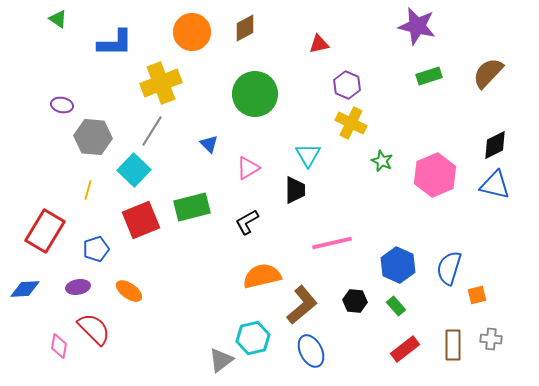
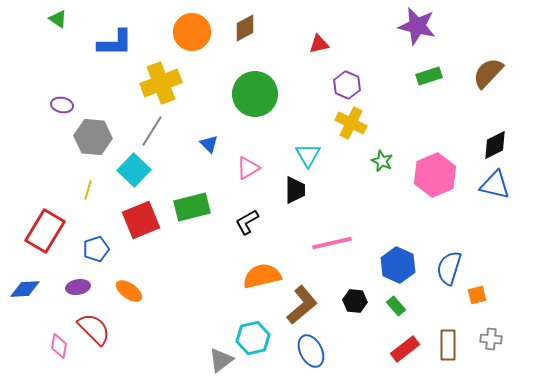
brown rectangle at (453, 345): moved 5 px left
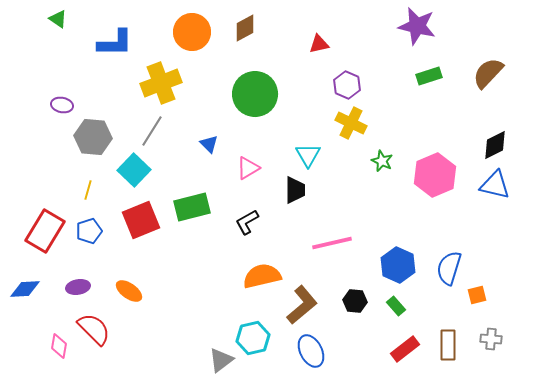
blue pentagon at (96, 249): moved 7 px left, 18 px up
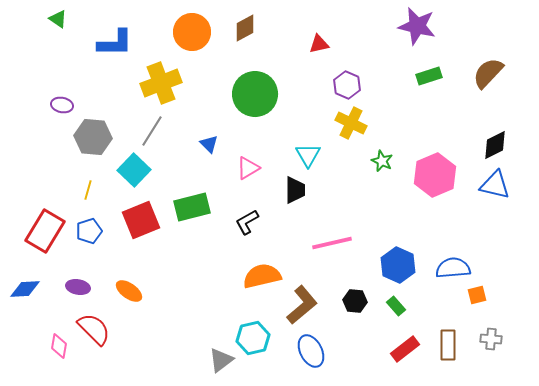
blue semicircle at (449, 268): moved 4 px right; rotated 68 degrees clockwise
purple ellipse at (78, 287): rotated 20 degrees clockwise
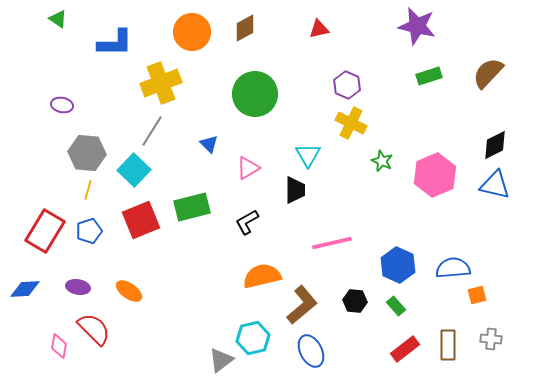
red triangle at (319, 44): moved 15 px up
gray hexagon at (93, 137): moved 6 px left, 16 px down
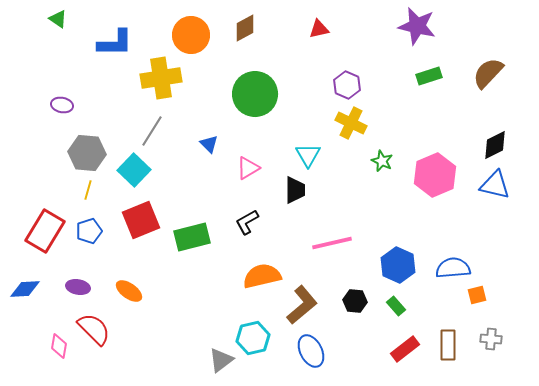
orange circle at (192, 32): moved 1 px left, 3 px down
yellow cross at (161, 83): moved 5 px up; rotated 12 degrees clockwise
green rectangle at (192, 207): moved 30 px down
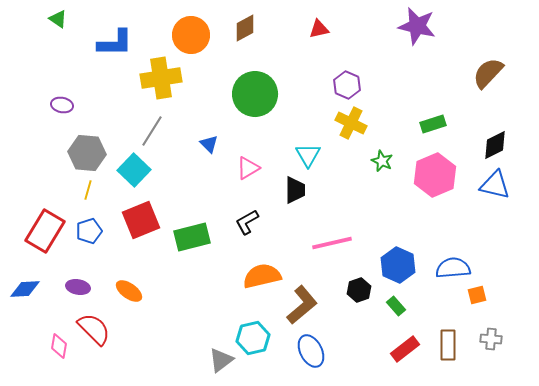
green rectangle at (429, 76): moved 4 px right, 48 px down
black hexagon at (355, 301): moved 4 px right, 11 px up; rotated 25 degrees counterclockwise
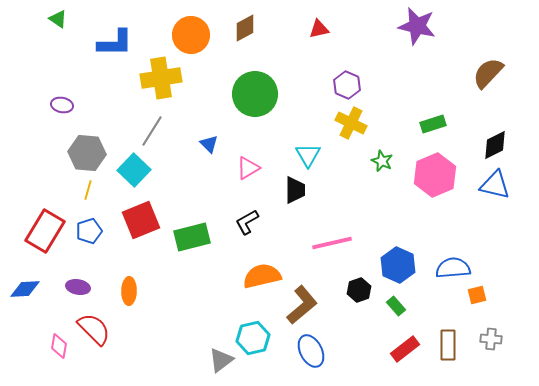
orange ellipse at (129, 291): rotated 56 degrees clockwise
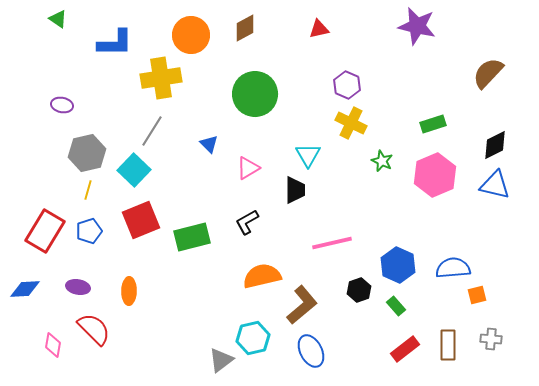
gray hexagon at (87, 153): rotated 18 degrees counterclockwise
pink diamond at (59, 346): moved 6 px left, 1 px up
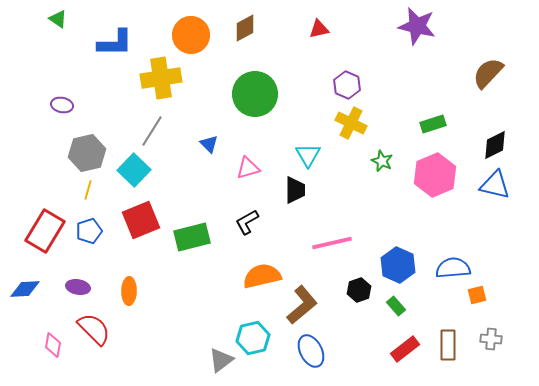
pink triangle at (248, 168): rotated 15 degrees clockwise
